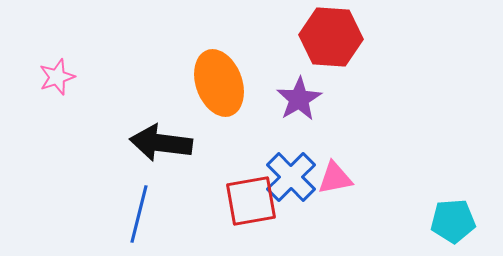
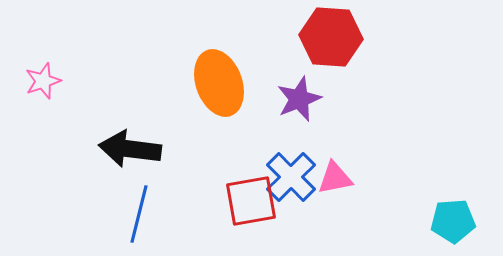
pink star: moved 14 px left, 4 px down
purple star: rotated 9 degrees clockwise
black arrow: moved 31 px left, 6 px down
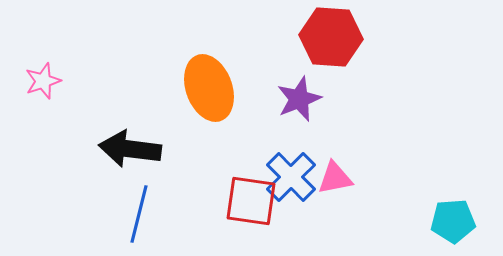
orange ellipse: moved 10 px left, 5 px down
red square: rotated 18 degrees clockwise
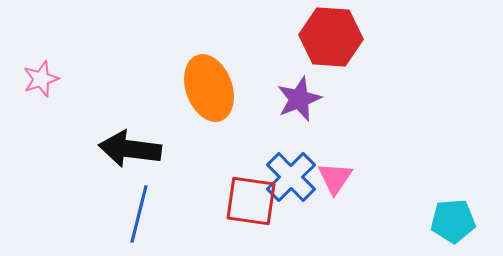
pink star: moved 2 px left, 2 px up
pink triangle: rotated 45 degrees counterclockwise
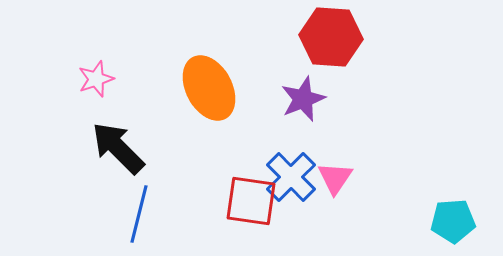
pink star: moved 55 px right
orange ellipse: rotated 8 degrees counterclockwise
purple star: moved 4 px right
black arrow: moved 12 px left, 1 px up; rotated 38 degrees clockwise
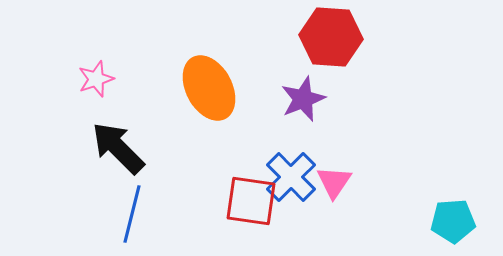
pink triangle: moved 1 px left, 4 px down
blue line: moved 7 px left
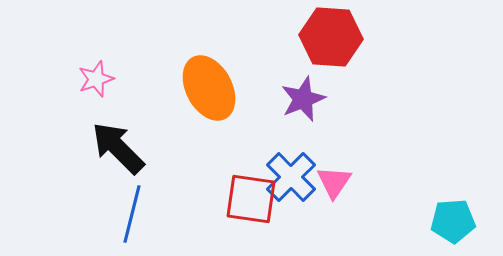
red square: moved 2 px up
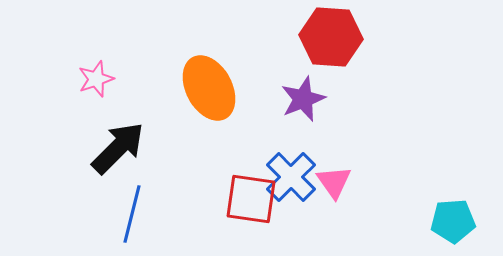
black arrow: rotated 90 degrees clockwise
pink triangle: rotated 9 degrees counterclockwise
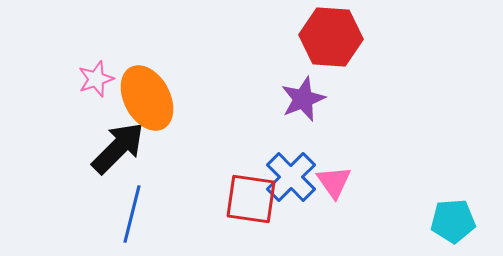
orange ellipse: moved 62 px left, 10 px down
